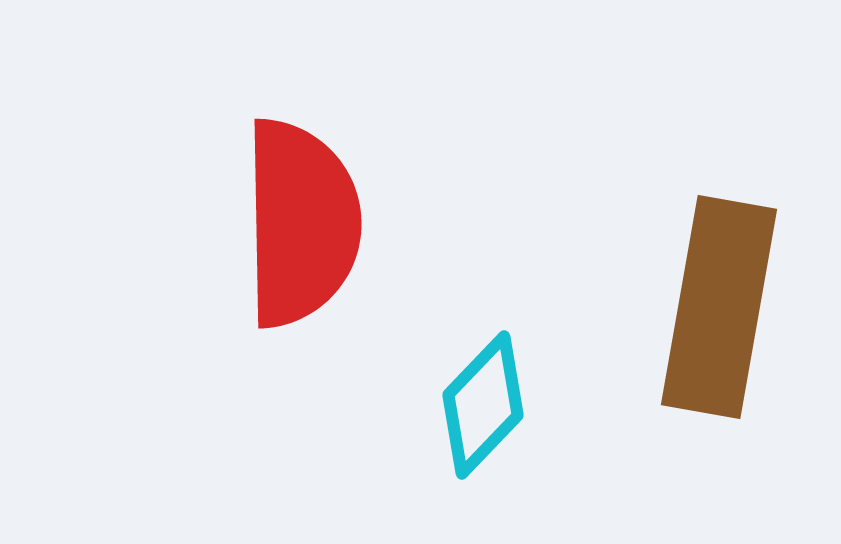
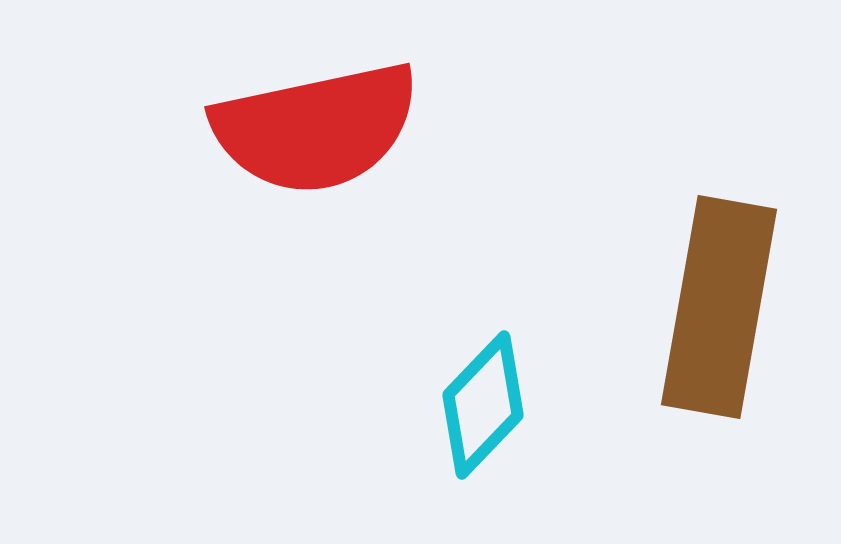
red semicircle: moved 15 px right, 95 px up; rotated 79 degrees clockwise
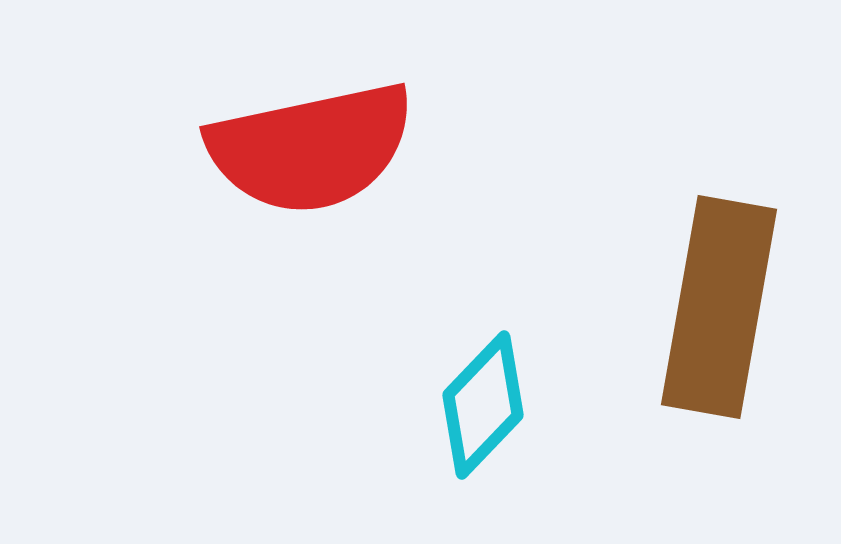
red semicircle: moved 5 px left, 20 px down
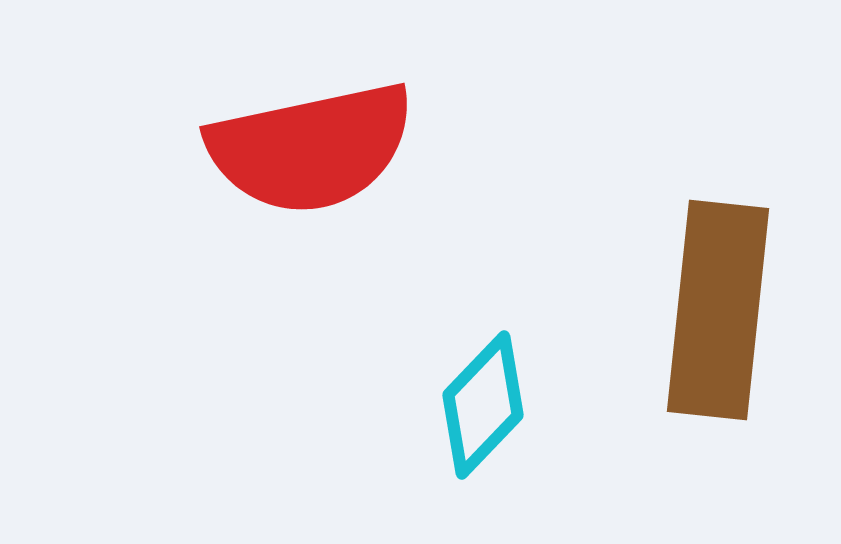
brown rectangle: moved 1 px left, 3 px down; rotated 4 degrees counterclockwise
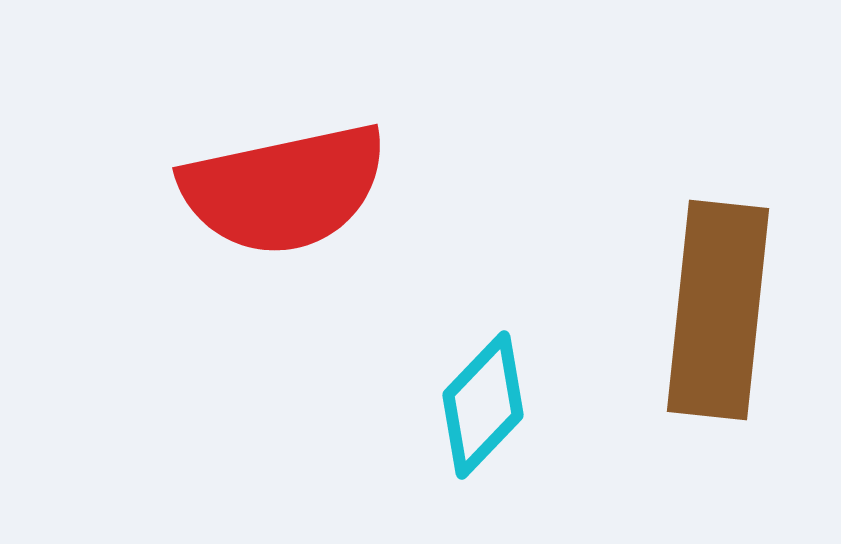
red semicircle: moved 27 px left, 41 px down
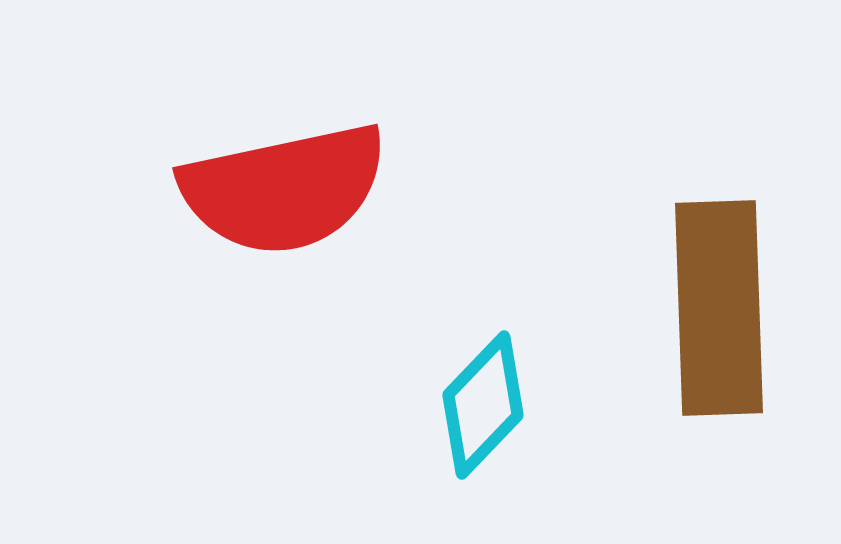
brown rectangle: moved 1 px right, 2 px up; rotated 8 degrees counterclockwise
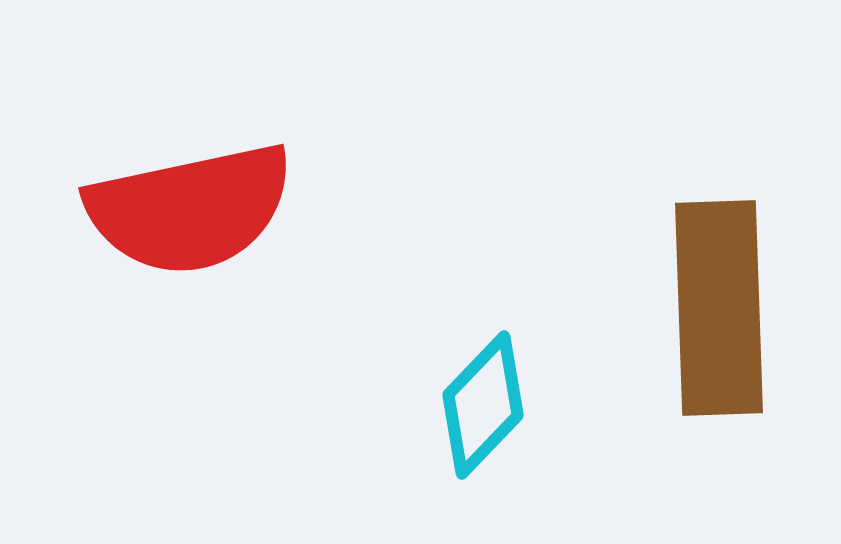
red semicircle: moved 94 px left, 20 px down
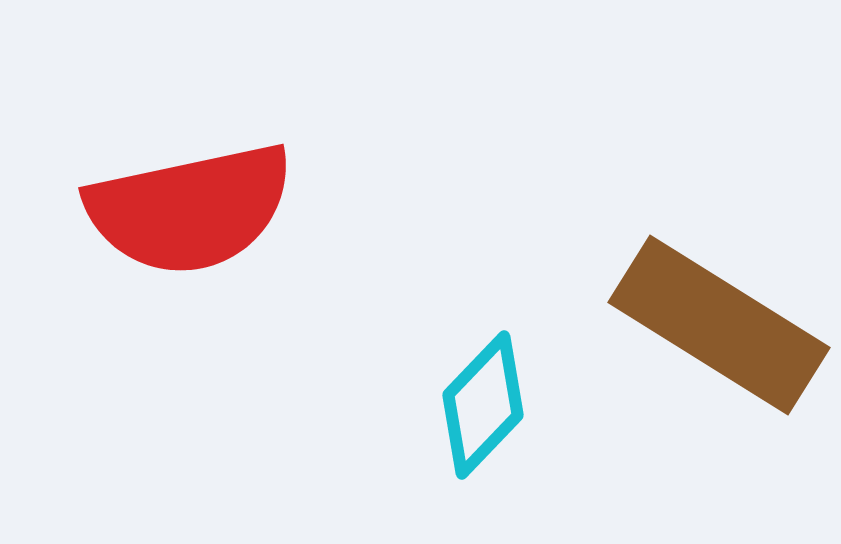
brown rectangle: moved 17 px down; rotated 56 degrees counterclockwise
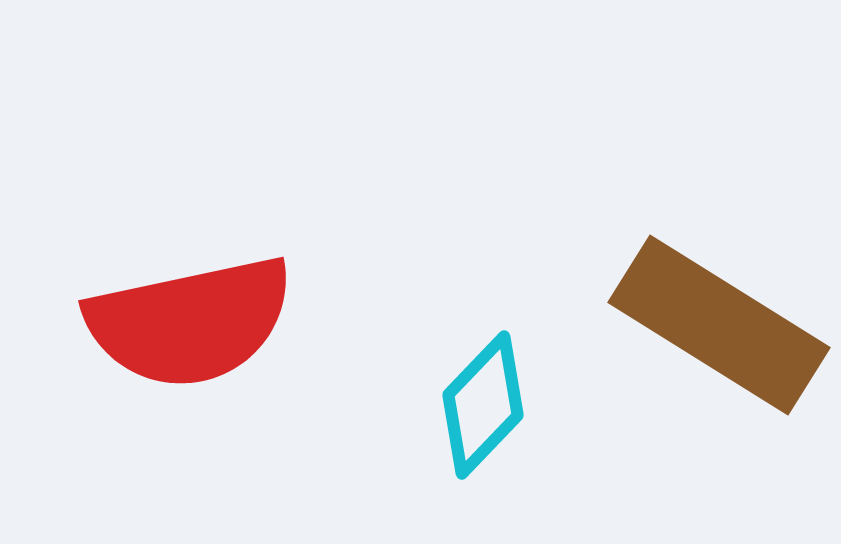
red semicircle: moved 113 px down
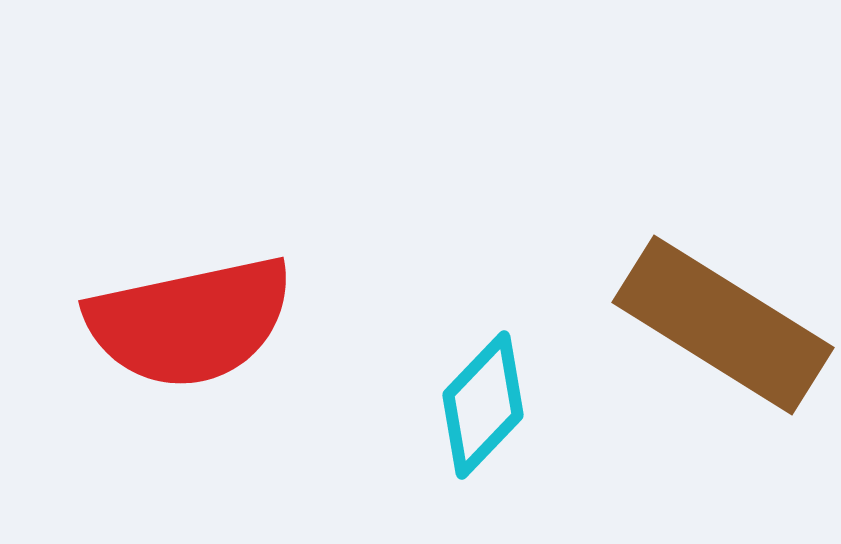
brown rectangle: moved 4 px right
